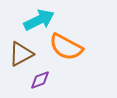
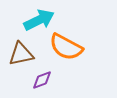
brown triangle: rotated 16 degrees clockwise
purple diamond: moved 2 px right
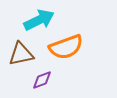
orange semicircle: rotated 48 degrees counterclockwise
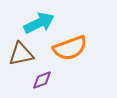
cyan arrow: moved 3 px down
orange semicircle: moved 4 px right, 1 px down
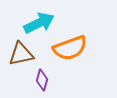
purple diamond: rotated 55 degrees counterclockwise
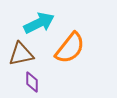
orange semicircle: rotated 32 degrees counterclockwise
purple diamond: moved 10 px left, 2 px down; rotated 15 degrees counterclockwise
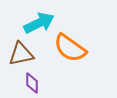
orange semicircle: rotated 88 degrees clockwise
purple diamond: moved 1 px down
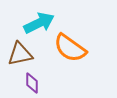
brown triangle: moved 1 px left
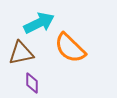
orange semicircle: rotated 8 degrees clockwise
brown triangle: moved 1 px right, 1 px up
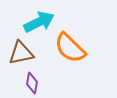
cyan arrow: moved 1 px up
purple diamond: rotated 10 degrees clockwise
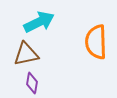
orange semicircle: moved 26 px right, 6 px up; rotated 44 degrees clockwise
brown triangle: moved 5 px right, 1 px down
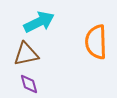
purple diamond: moved 3 px left, 1 px down; rotated 25 degrees counterclockwise
